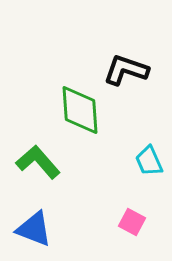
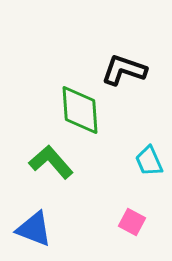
black L-shape: moved 2 px left
green L-shape: moved 13 px right
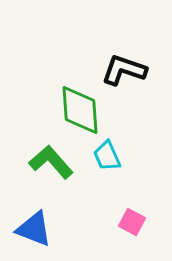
cyan trapezoid: moved 42 px left, 5 px up
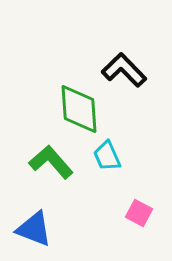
black L-shape: rotated 27 degrees clockwise
green diamond: moved 1 px left, 1 px up
pink square: moved 7 px right, 9 px up
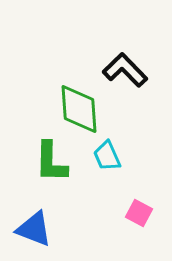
black L-shape: moved 1 px right
green L-shape: rotated 138 degrees counterclockwise
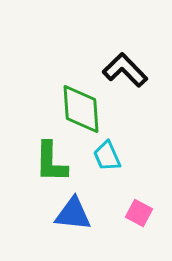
green diamond: moved 2 px right
blue triangle: moved 39 px right, 15 px up; rotated 15 degrees counterclockwise
